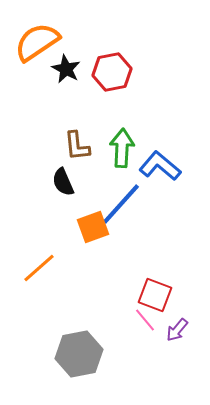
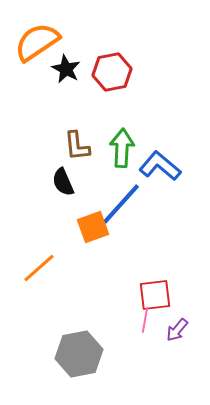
red square: rotated 28 degrees counterclockwise
pink line: rotated 50 degrees clockwise
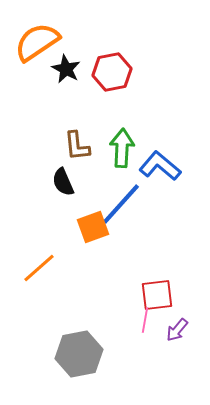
red square: moved 2 px right
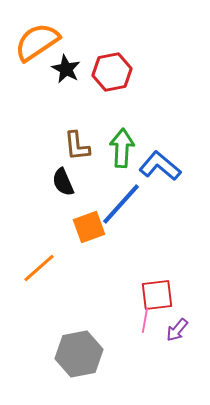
orange square: moved 4 px left
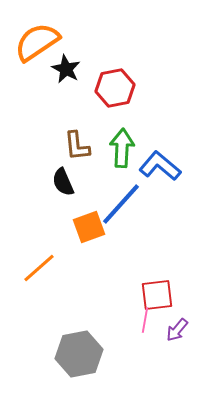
red hexagon: moved 3 px right, 16 px down
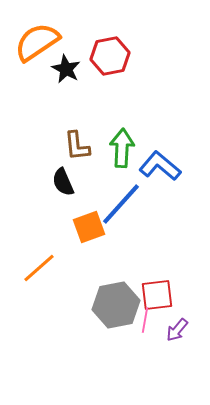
red hexagon: moved 5 px left, 32 px up
gray hexagon: moved 37 px right, 49 px up
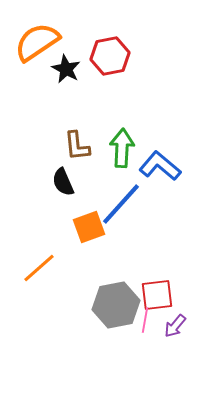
purple arrow: moved 2 px left, 4 px up
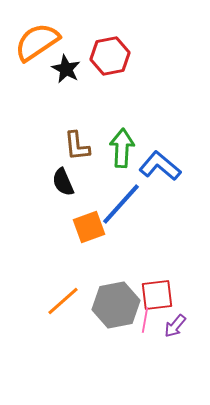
orange line: moved 24 px right, 33 px down
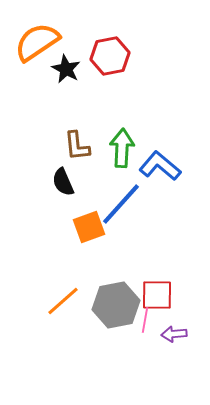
red square: rotated 8 degrees clockwise
purple arrow: moved 1 px left, 8 px down; rotated 45 degrees clockwise
